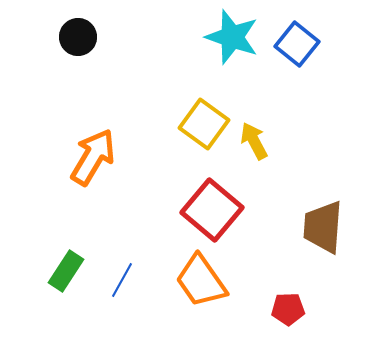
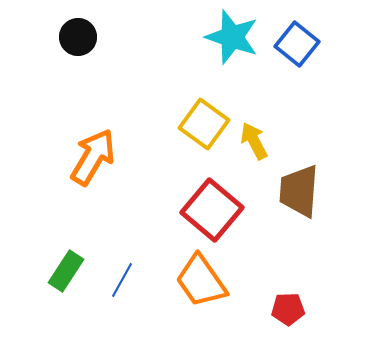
brown trapezoid: moved 24 px left, 36 px up
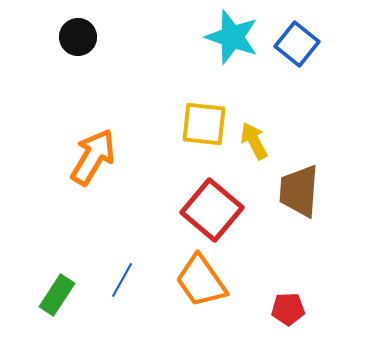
yellow square: rotated 30 degrees counterclockwise
green rectangle: moved 9 px left, 24 px down
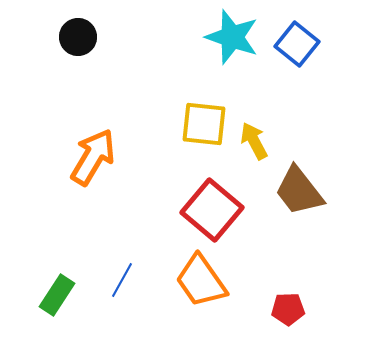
brown trapezoid: rotated 42 degrees counterclockwise
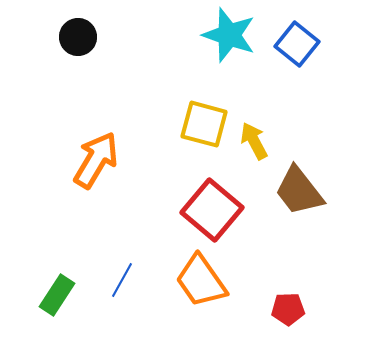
cyan star: moved 3 px left, 2 px up
yellow square: rotated 9 degrees clockwise
orange arrow: moved 3 px right, 3 px down
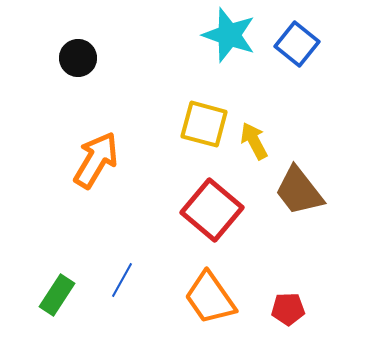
black circle: moved 21 px down
orange trapezoid: moved 9 px right, 17 px down
